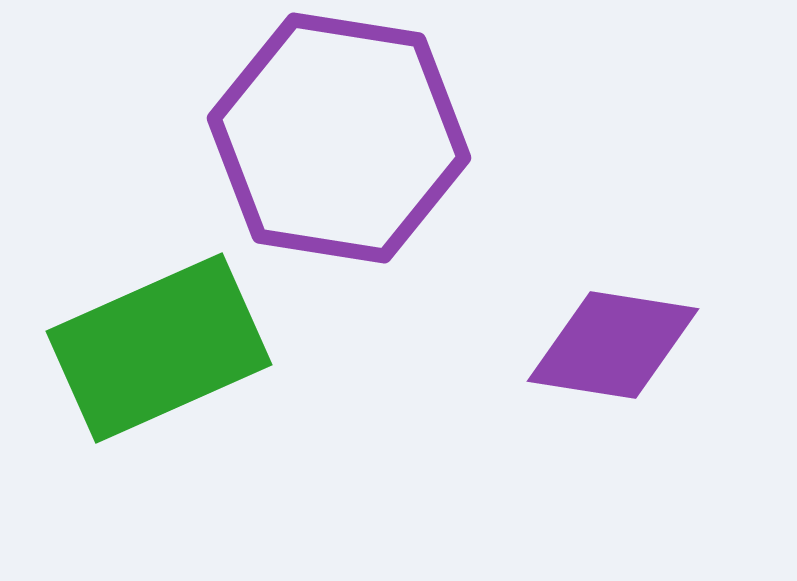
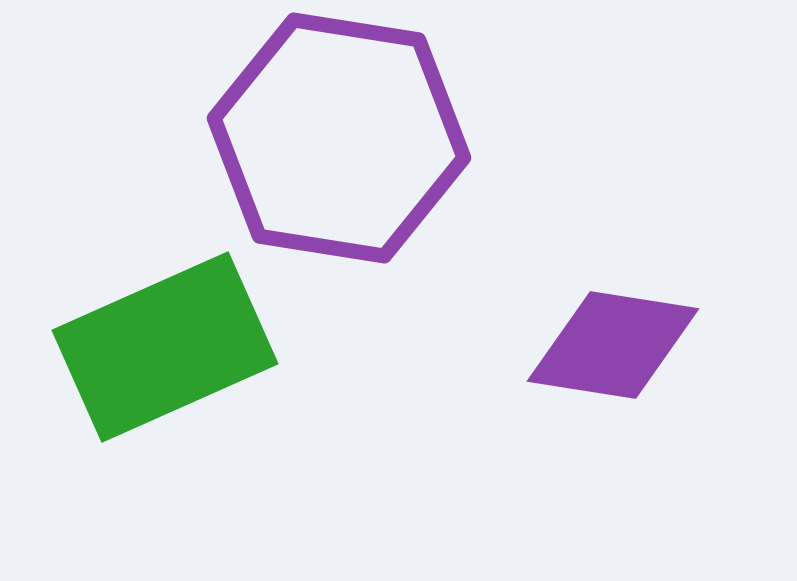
green rectangle: moved 6 px right, 1 px up
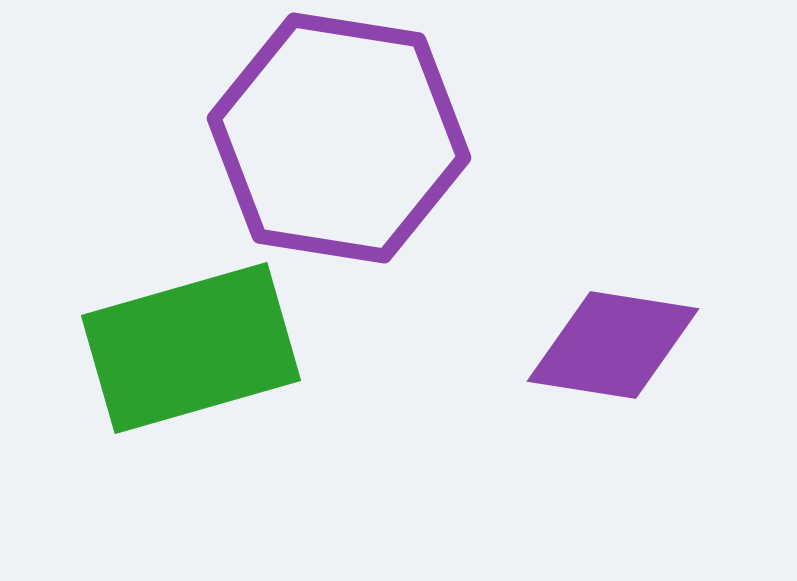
green rectangle: moved 26 px right, 1 px down; rotated 8 degrees clockwise
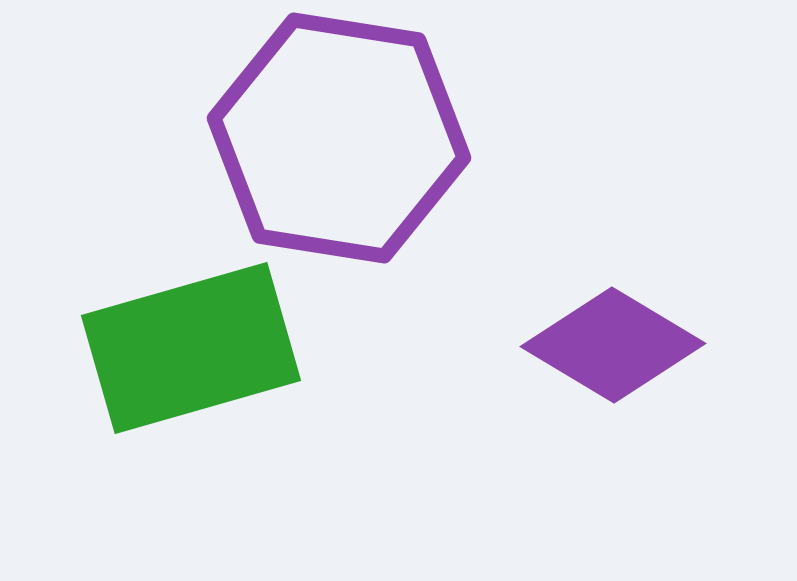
purple diamond: rotated 22 degrees clockwise
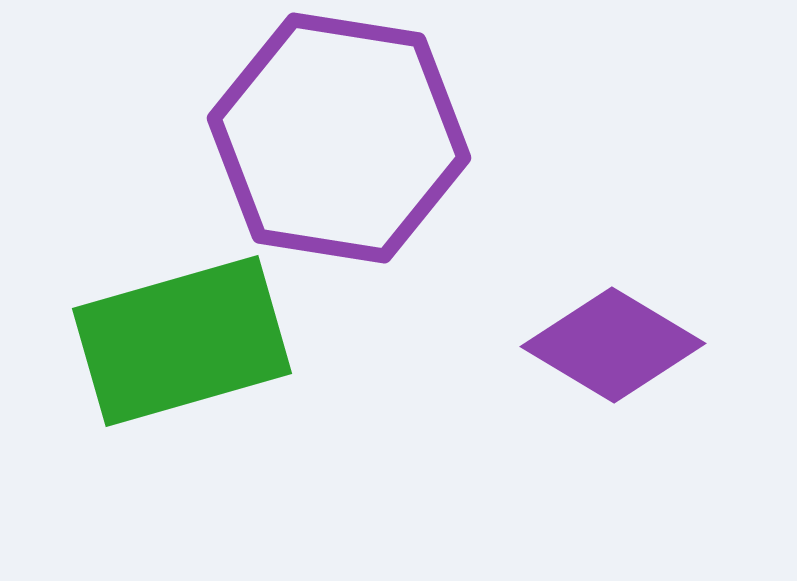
green rectangle: moved 9 px left, 7 px up
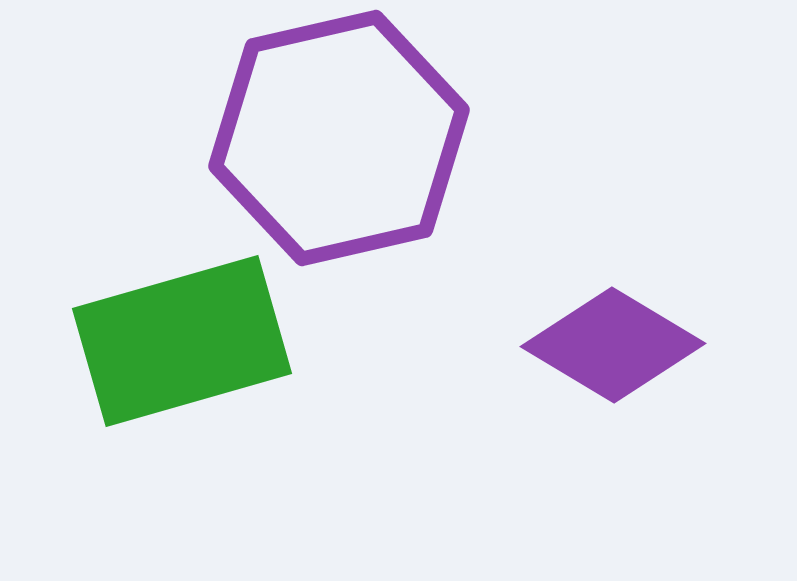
purple hexagon: rotated 22 degrees counterclockwise
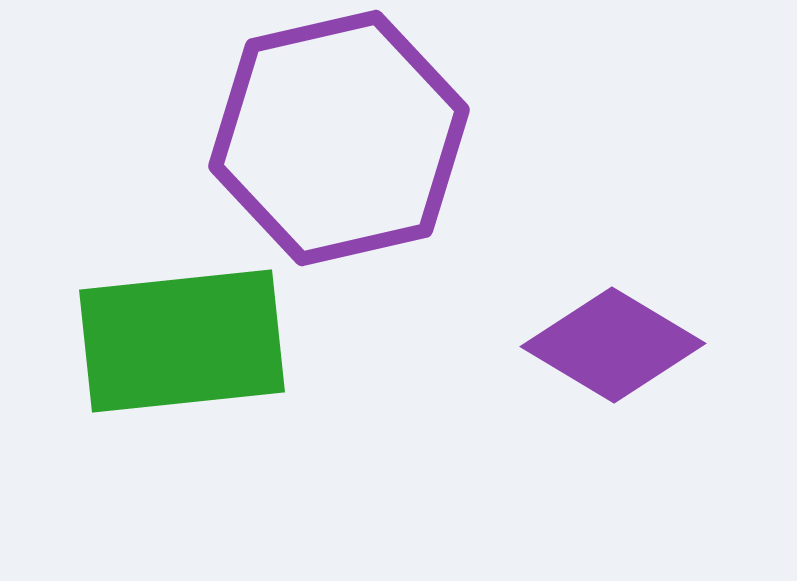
green rectangle: rotated 10 degrees clockwise
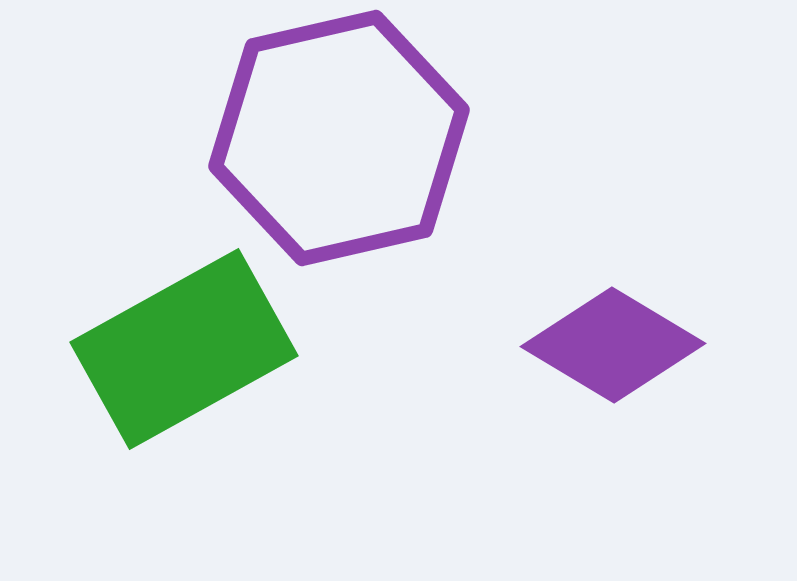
green rectangle: moved 2 px right, 8 px down; rotated 23 degrees counterclockwise
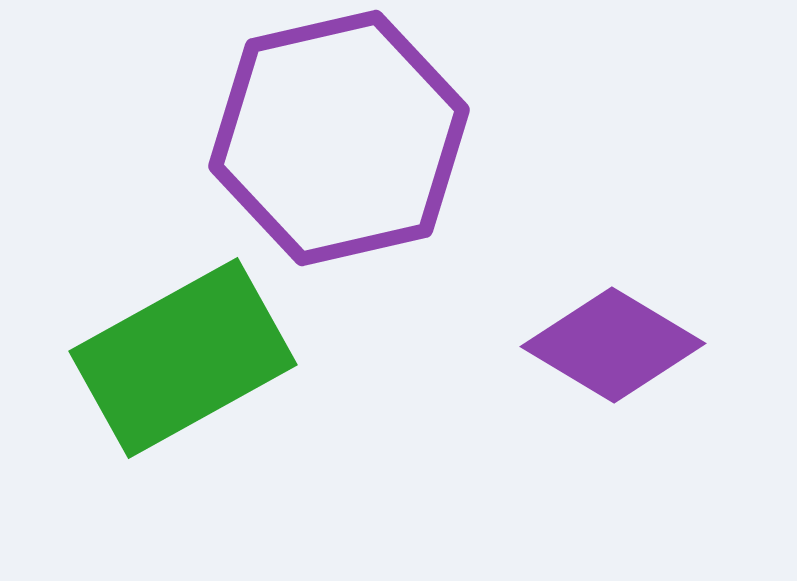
green rectangle: moved 1 px left, 9 px down
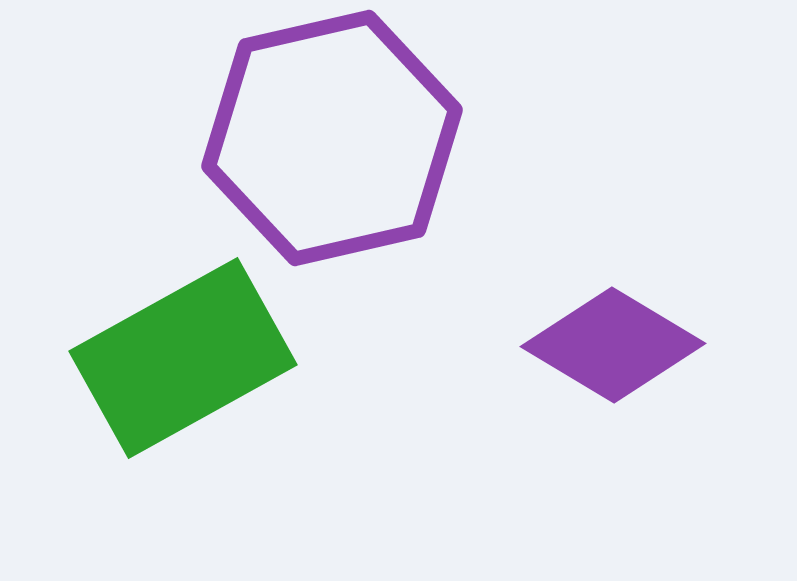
purple hexagon: moved 7 px left
